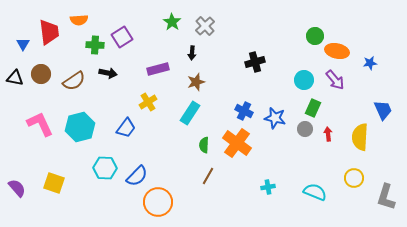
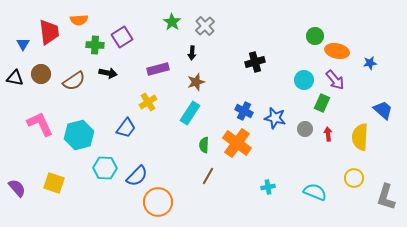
green rectangle at (313, 108): moved 9 px right, 5 px up
blue trapezoid at (383, 110): rotated 25 degrees counterclockwise
cyan hexagon at (80, 127): moved 1 px left, 8 px down
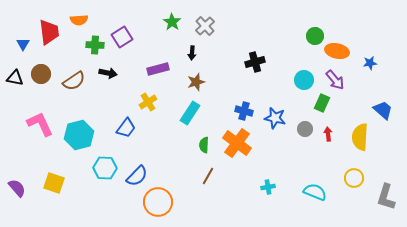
blue cross at (244, 111): rotated 12 degrees counterclockwise
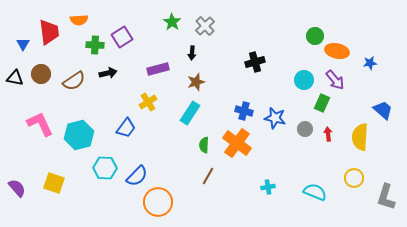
black arrow at (108, 73): rotated 24 degrees counterclockwise
